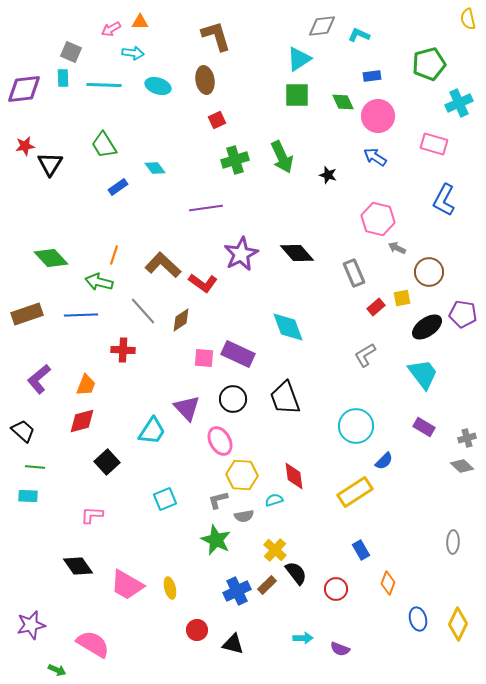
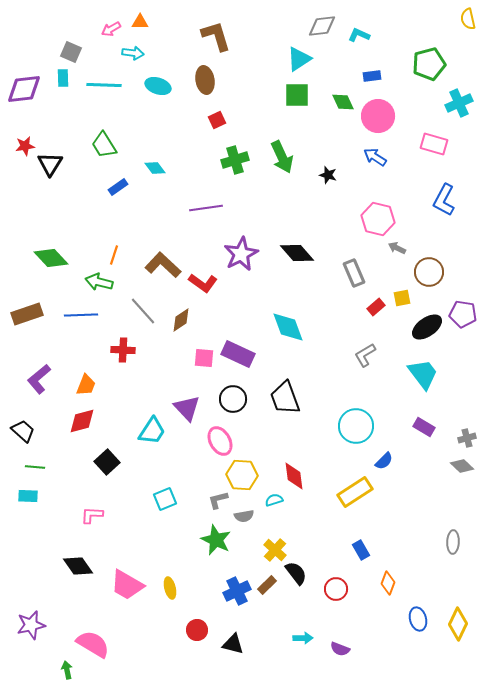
green arrow at (57, 670): moved 10 px right; rotated 126 degrees counterclockwise
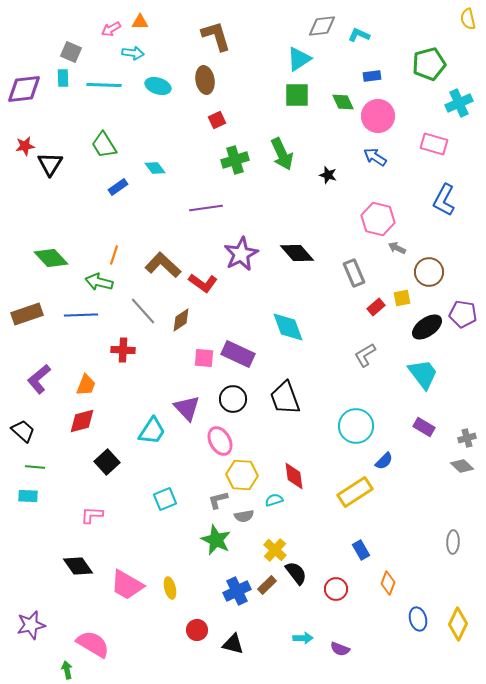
green arrow at (282, 157): moved 3 px up
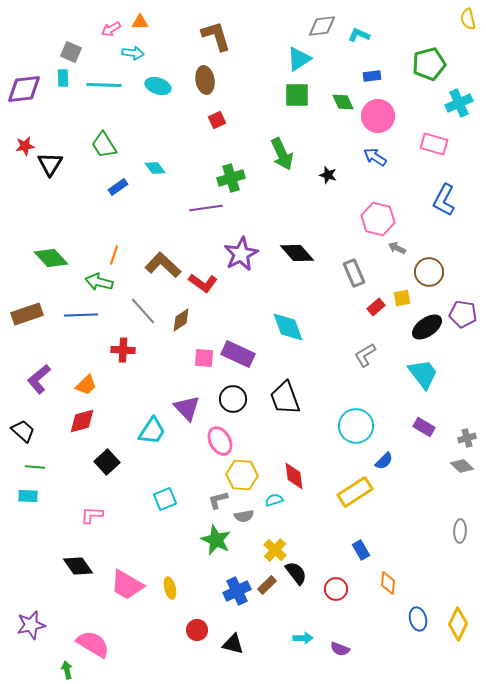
green cross at (235, 160): moved 4 px left, 18 px down
orange trapezoid at (86, 385): rotated 25 degrees clockwise
gray ellipse at (453, 542): moved 7 px right, 11 px up
orange diamond at (388, 583): rotated 15 degrees counterclockwise
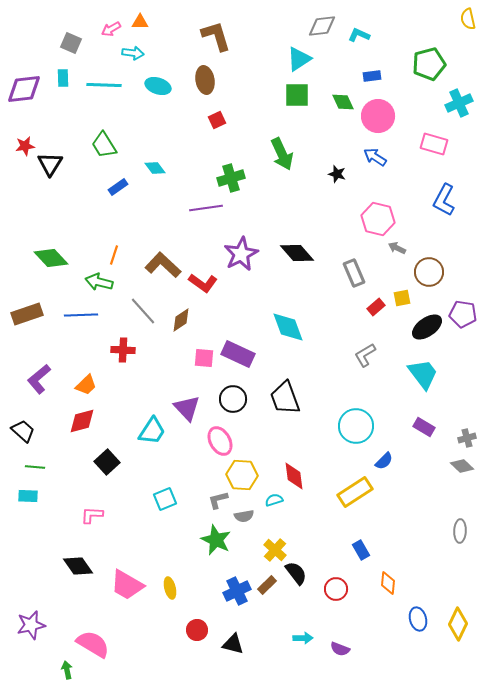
gray square at (71, 52): moved 9 px up
black star at (328, 175): moved 9 px right, 1 px up
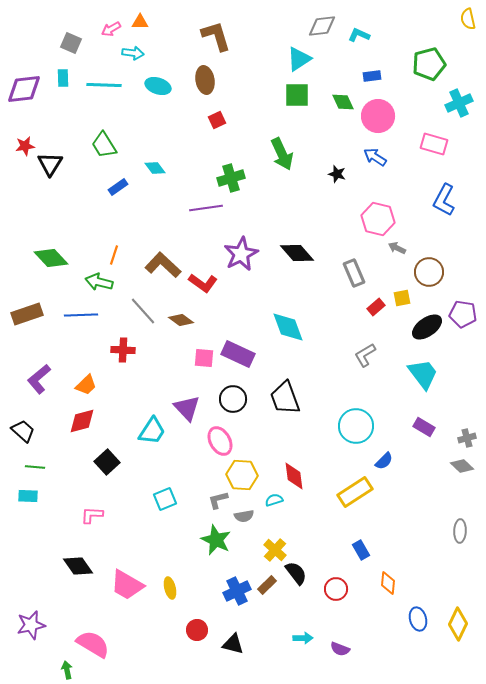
brown diamond at (181, 320): rotated 70 degrees clockwise
